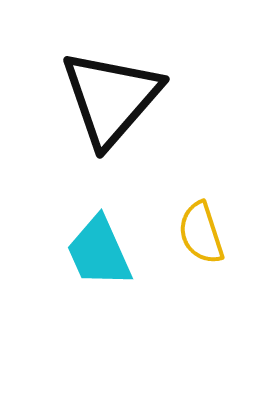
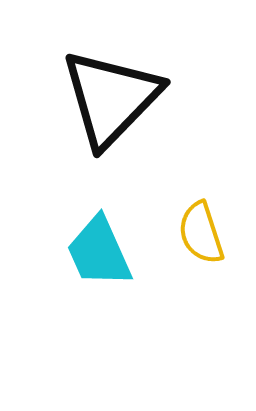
black triangle: rotated 3 degrees clockwise
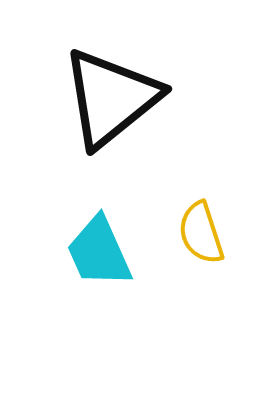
black triangle: rotated 7 degrees clockwise
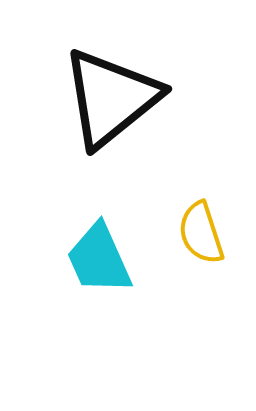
cyan trapezoid: moved 7 px down
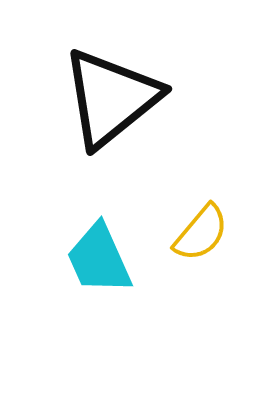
yellow semicircle: rotated 122 degrees counterclockwise
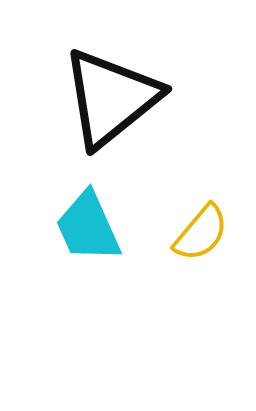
cyan trapezoid: moved 11 px left, 32 px up
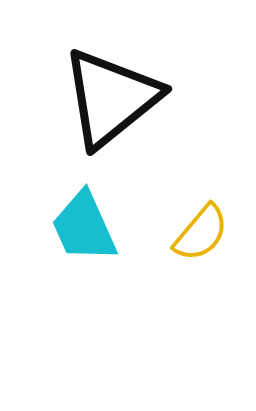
cyan trapezoid: moved 4 px left
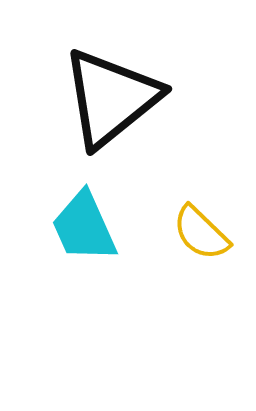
yellow semicircle: rotated 94 degrees clockwise
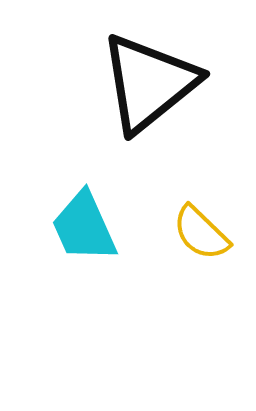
black triangle: moved 38 px right, 15 px up
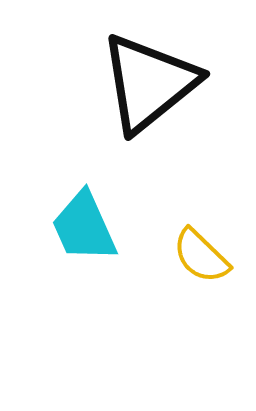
yellow semicircle: moved 23 px down
